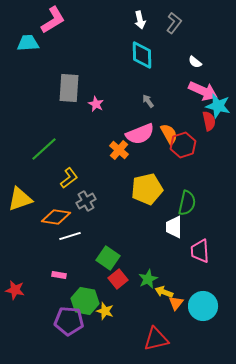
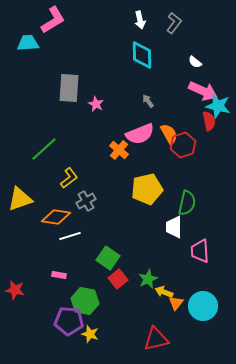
yellow star: moved 15 px left, 23 px down
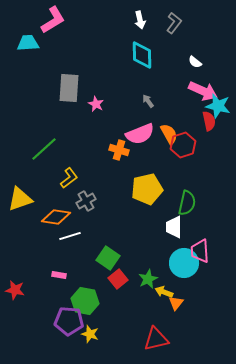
orange cross: rotated 24 degrees counterclockwise
cyan circle: moved 19 px left, 43 px up
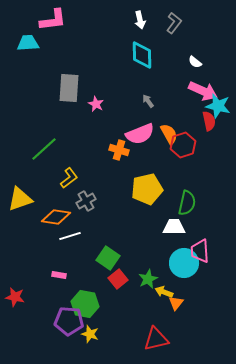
pink L-shape: rotated 24 degrees clockwise
white trapezoid: rotated 90 degrees clockwise
red star: moved 7 px down
green hexagon: moved 3 px down
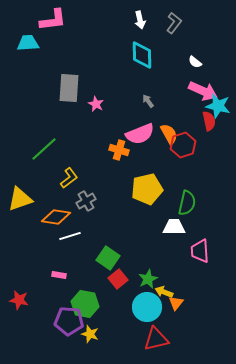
cyan circle: moved 37 px left, 44 px down
red star: moved 4 px right, 3 px down
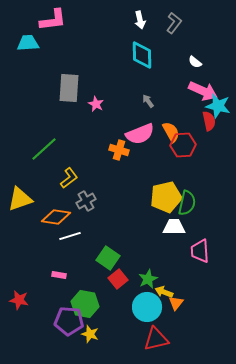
orange semicircle: moved 2 px right, 2 px up
red hexagon: rotated 15 degrees clockwise
yellow pentagon: moved 19 px right, 8 px down
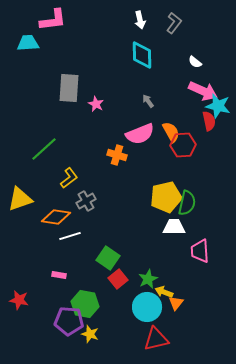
orange cross: moved 2 px left, 5 px down
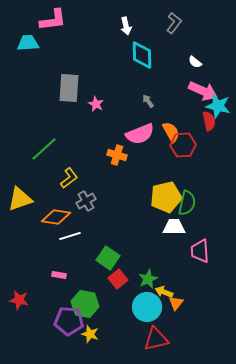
white arrow: moved 14 px left, 6 px down
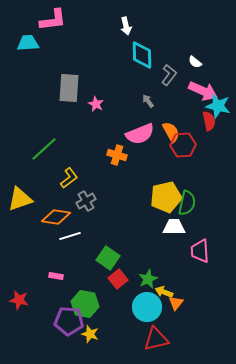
gray L-shape: moved 5 px left, 52 px down
pink rectangle: moved 3 px left, 1 px down
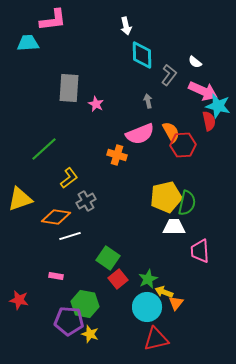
gray arrow: rotated 24 degrees clockwise
